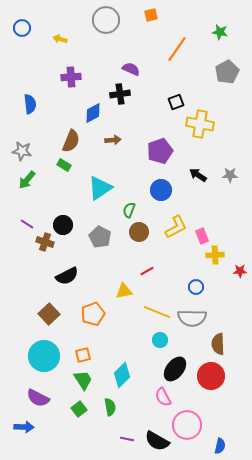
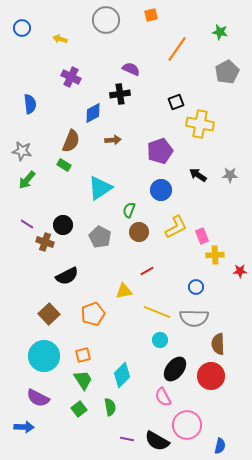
purple cross at (71, 77): rotated 30 degrees clockwise
gray semicircle at (192, 318): moved 2 px right
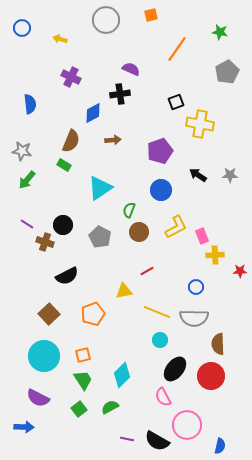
green semicircle at (110, 407): rotated 108 degrees counterclockwise
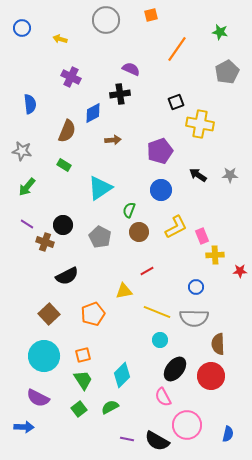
brown semicircle at (71, 141): moved 4 px left, 10 px up
green arrow at (27, 180): moved 7 px down
blue semicircle at (220, 446): moved 8 px right, 12 px up
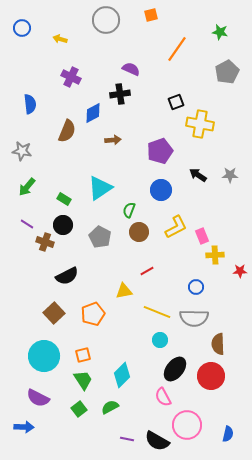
green rectangle at (64, 165): moved 34 px down
brown square at (49, 314): moved 5 px right, 1 px up
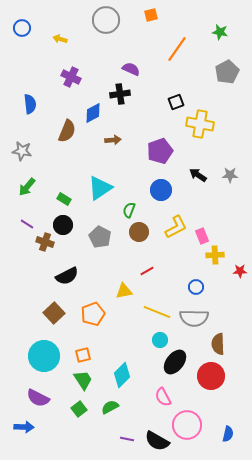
black ellipse at (175, 369): moved 7 px up
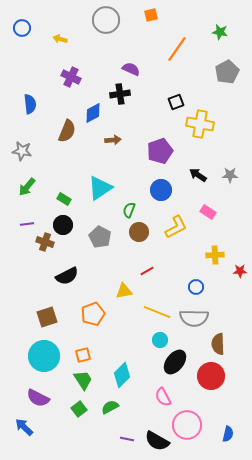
purple line at (27, 224): rotated 40 degrees counterclockwise
pink rectangle at (202, 236): moved 6 px right, 24 px up; rotated 35 degrees counterclockwise
brown square at (54, 313): moved 7 px left, 4 px down; rotated 25 degrees clockwise
blue arrow at (24, 427): rotated 138 degrees counterclockwise
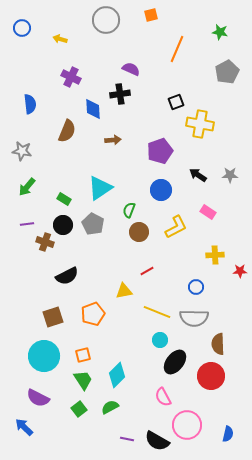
orange line at (177, 49): rotated 12 degrees counterclockwise
blue diamond at (93, 113): moved 4 px up; rotated 65 degrees counterclockwise
gray pentagon at (100, 237): moved 7 px left, 13 px up
brown square at (47, 317): moved 6 px right
cyan diamond at (122, 375): moved 5 px left
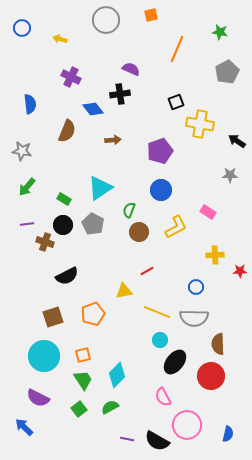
blue diamond at (93, 109): rotated 35 degrees counterclockwise
black arrow at (198, 175): moved 39 px right, 34 px up
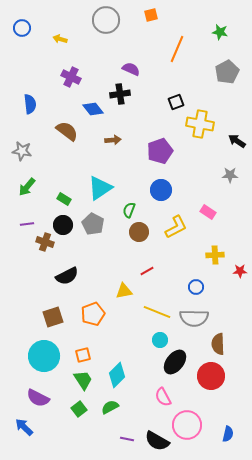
brown semicircle at (67, 131): rotated 75 degrees counterclockwise
